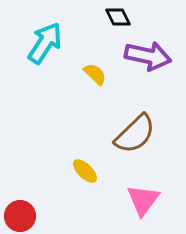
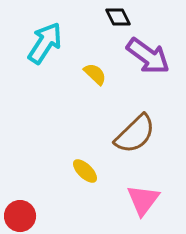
purple arrow: rotated 24 degrees clockwise
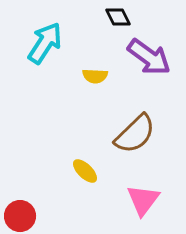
purple arrow: moved 1 px right, 1 px down
yellow semicircle: moved 2 px down; rotated 140 degrees clockwise
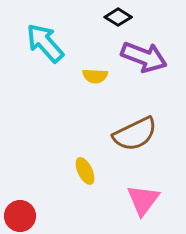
black diamond: rotated 32 degrees counterclockwise
cyan arrow: rotated 75 degrees counterclockwise
purple arrow: moved 5 px left; rotated 15 degrees counterclockwise
brown semicircle: rotated 18 degrees clockwise
yellow ellipse: rotated 20 degrees clockwise
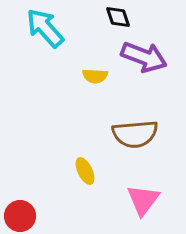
black diamond: rotated 40 degrees clockwise
cyan arrow: moved 15 px up
brown semicircle: rotated 21 degrees clockwise
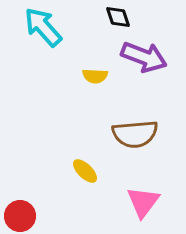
cyan arrow: moved 2 px left, 1 px up
yellow ellipse: rotated 20 degrees counterclockwise
pink triangle: moved 2 px down
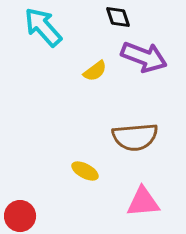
yellow semicircle: moved 5 px up; rotated 40 degrees counterclockwise
brown semicircle: moved 3 px down
yellow ellipse: rotated 16 degrees counterclockwise
pink triangle: rotated 48 degrees clockwise
